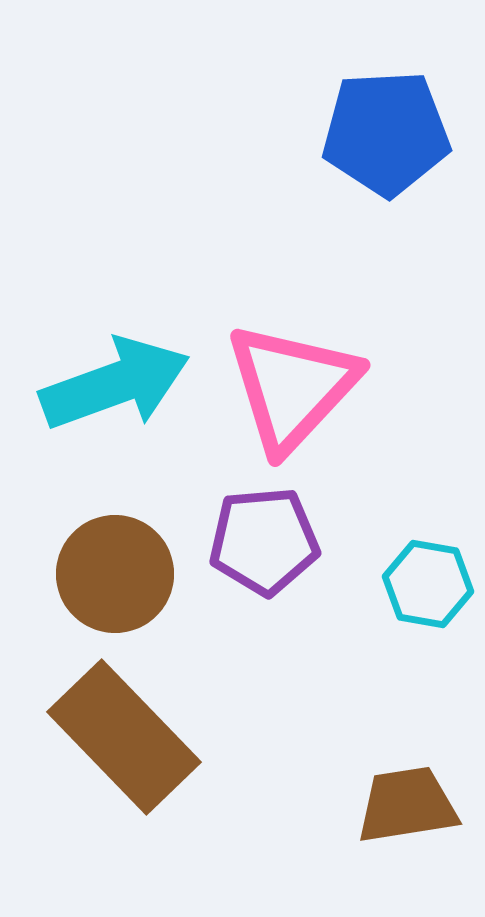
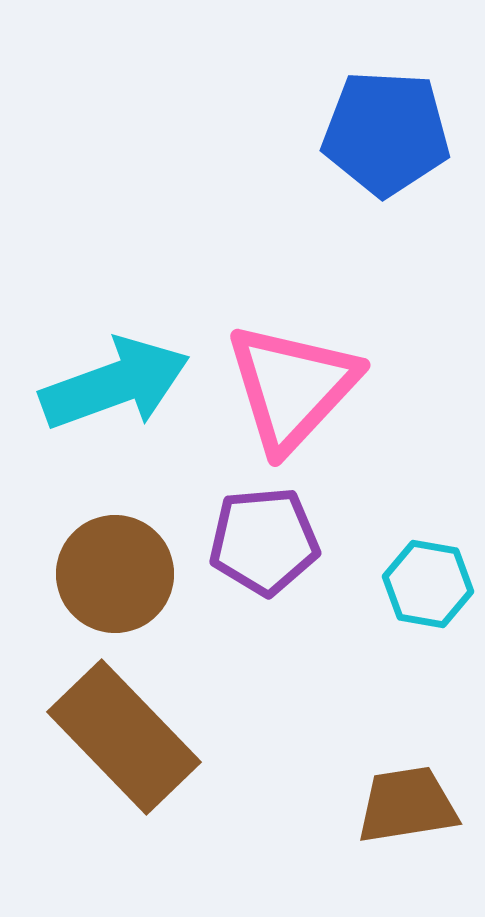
blue pentagon: rotated 6 degrees clockwise
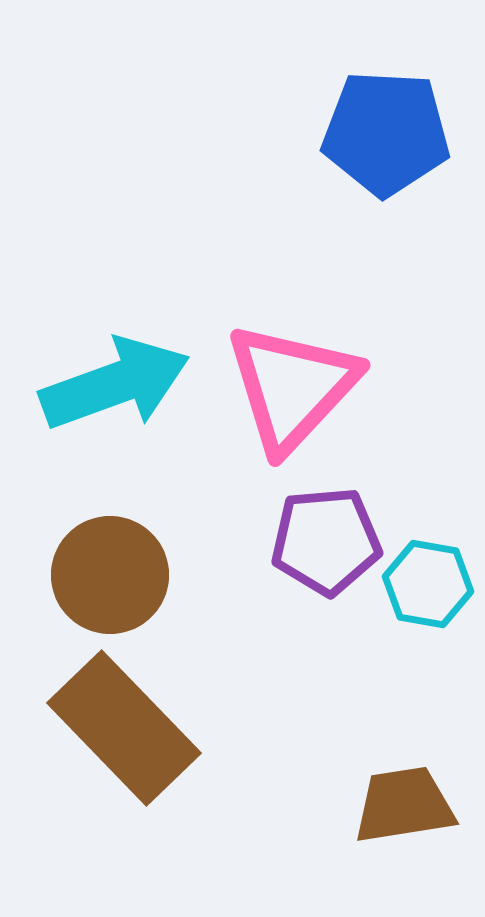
purple pentagon: moved 62 px right
brown circle: moved 5 px left, 1 px down
brown rectangle: moved 9 px up
brown trapezoid: moved 3 px left
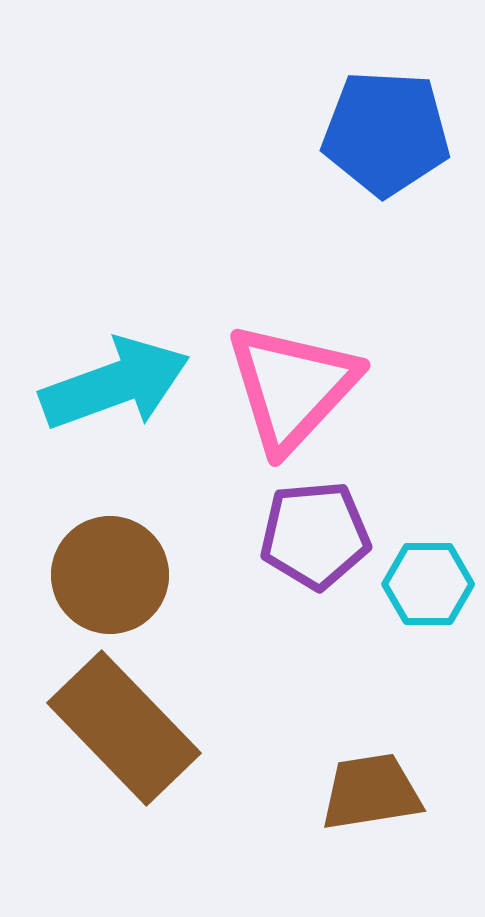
purple pentagon: moved 11 px left, 6 px up
cyan hexagon: rotated 10 degrees counterclockwise
brown trapezoid: moved 33 px left, 13 px up
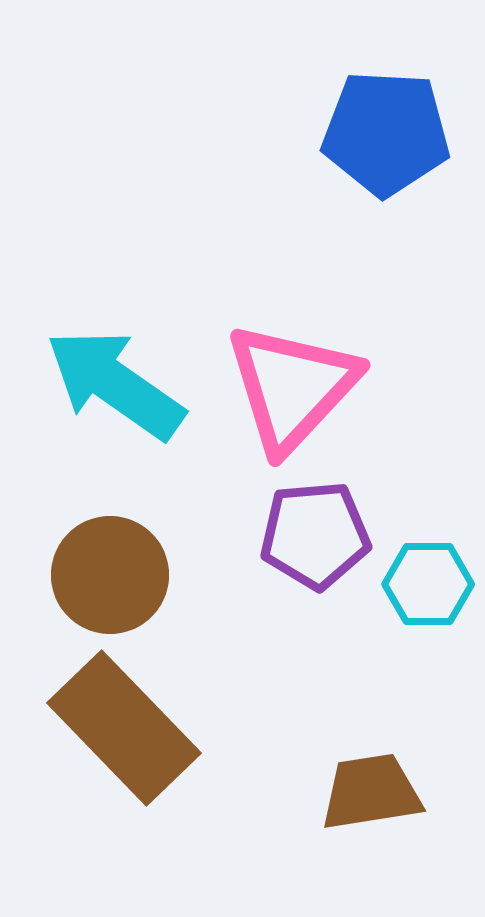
cyan arrow: rotated 125 degrees counterclockwise
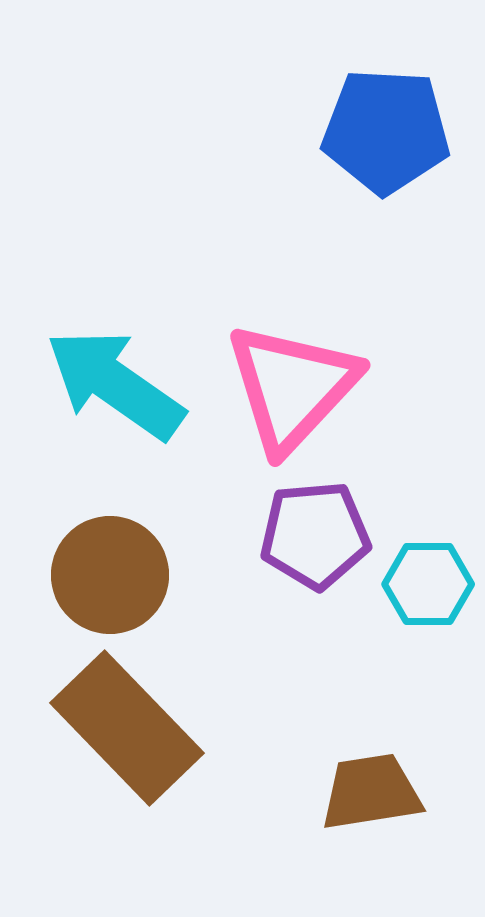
blue pentagon: moved 2 px up
brown rectangle: moved 3 px right
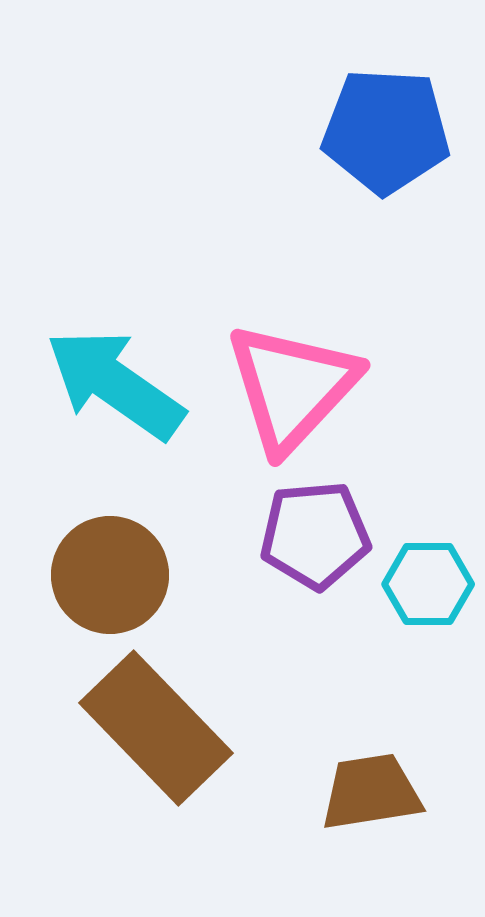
brown rectangle: moved 29 px right
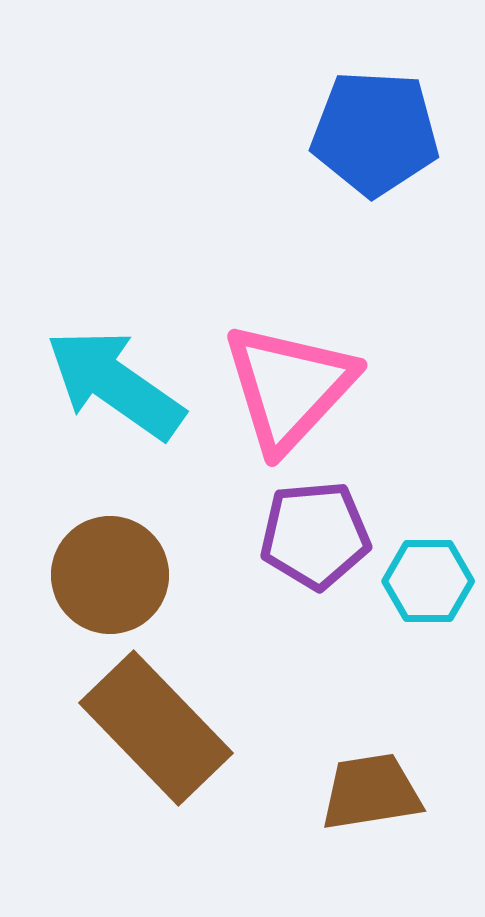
blue pentagon: moved 11 px left, 2 px down
pink triangle: moved 3 px left
cyan hexagon: moved 3 px up
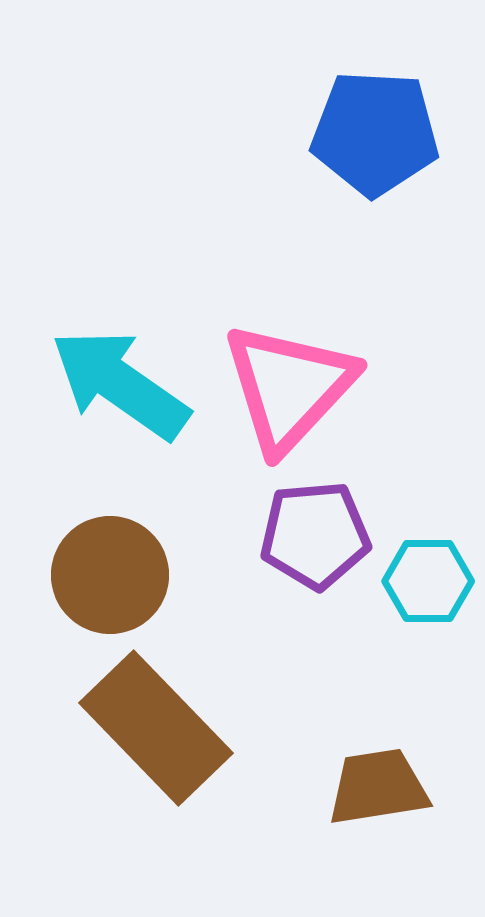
cyan arrow: moved 5 px right
brown trapezoid: moved 7 px right, 5 px up
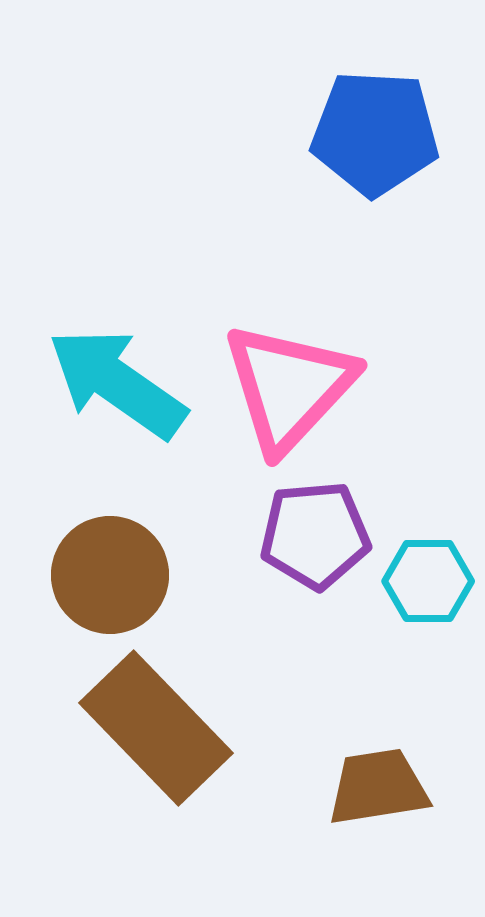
cyan arrow: moved 3 px left, 1 px up
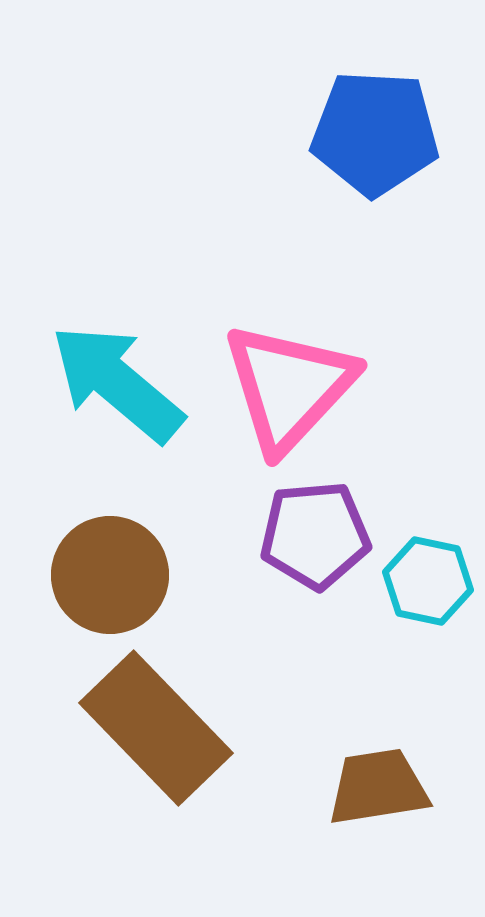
cyan arrow: rotated 5 degrees clockwise
cyan hexagon: rotated 12 degrees clockwise
